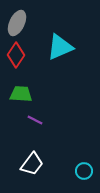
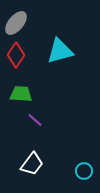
gray ellipse: moved 1 px left; rotated 15 degrees clockwise
cyan triangle: moved 4 px down; rotated 8 degrees clockwise
purple line: rotated 14 degrees clockwise
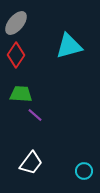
cyan triangle: moved 9 px right, 5 px up
purple line: moved 5 px up
white trapezoid: moved 1 px left, 1 px up
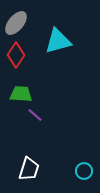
cyan triangle: moved 11 px left, 5 px up
white trapezoid: moved 2 px left, 6 px down; rotated 20 degrees counterclockwise
